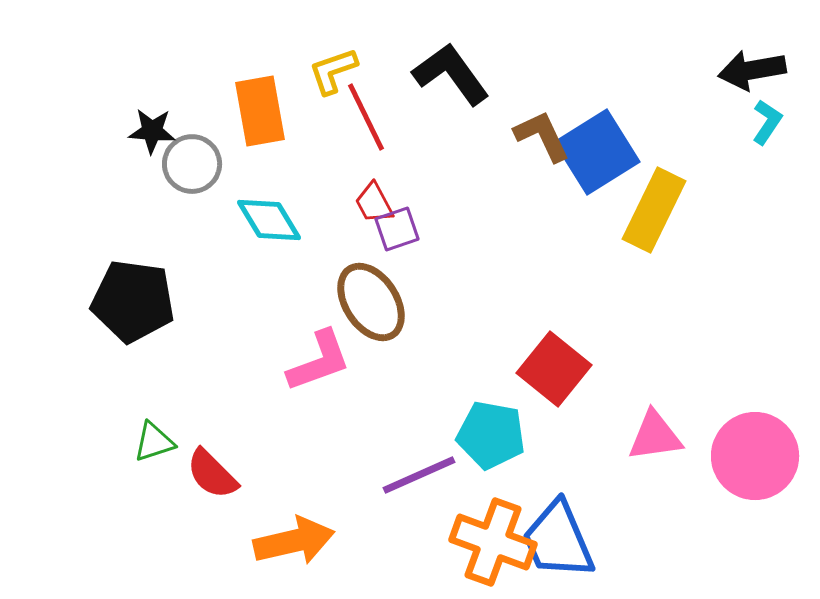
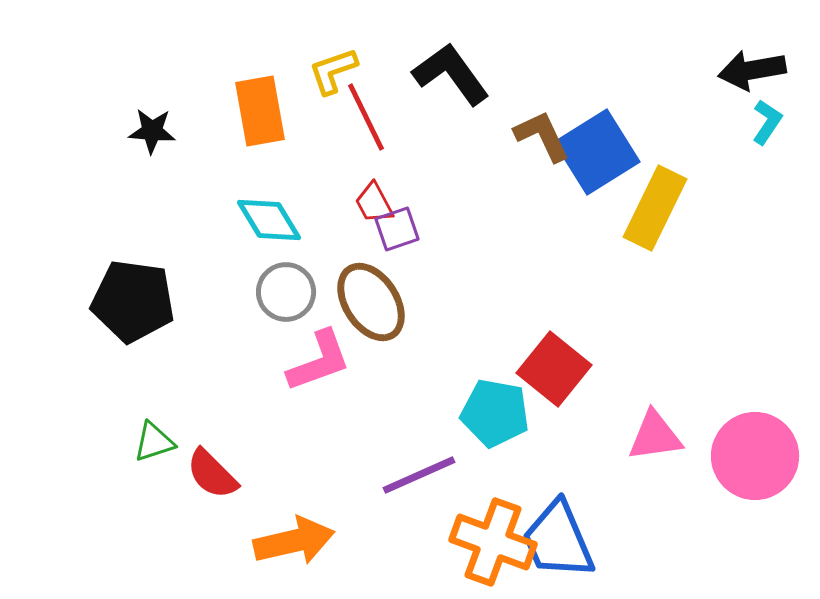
gray circle: moved 94 px right, 128 px down
yellow rectangle: moved 1 px right, 2 px up
cyan pentagon: moved 4 px right, 22 px up
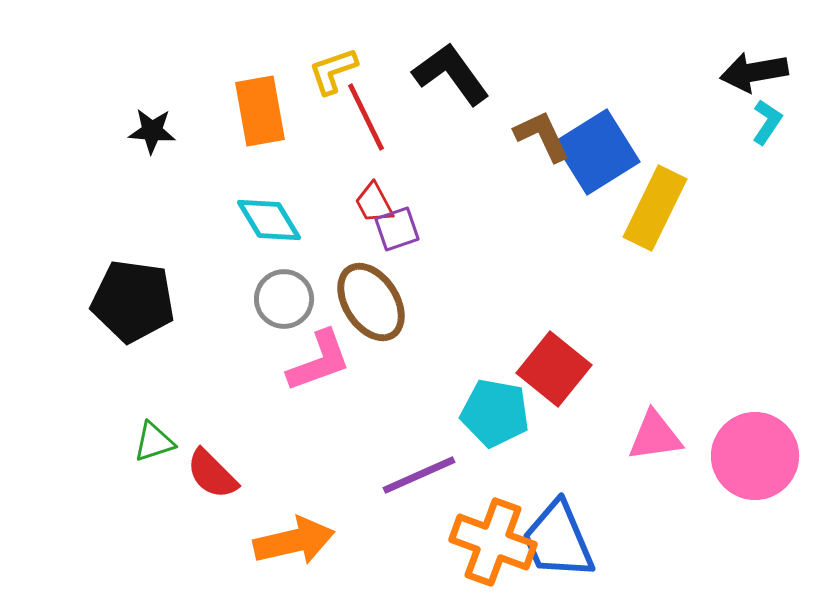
black arrow: moved 2 px right, 2 px down
gray circle: moved 2 px left, 7 px down
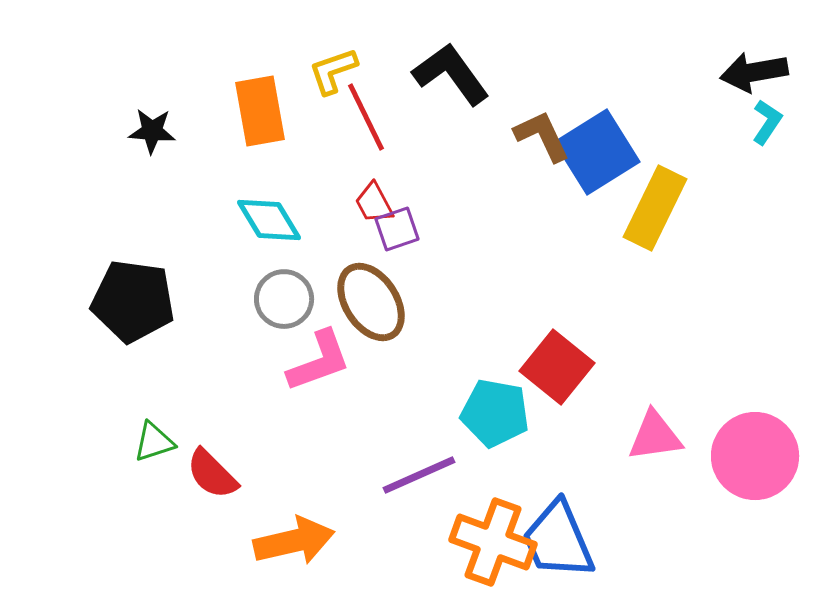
red square: moved 3 px right, 2 px up
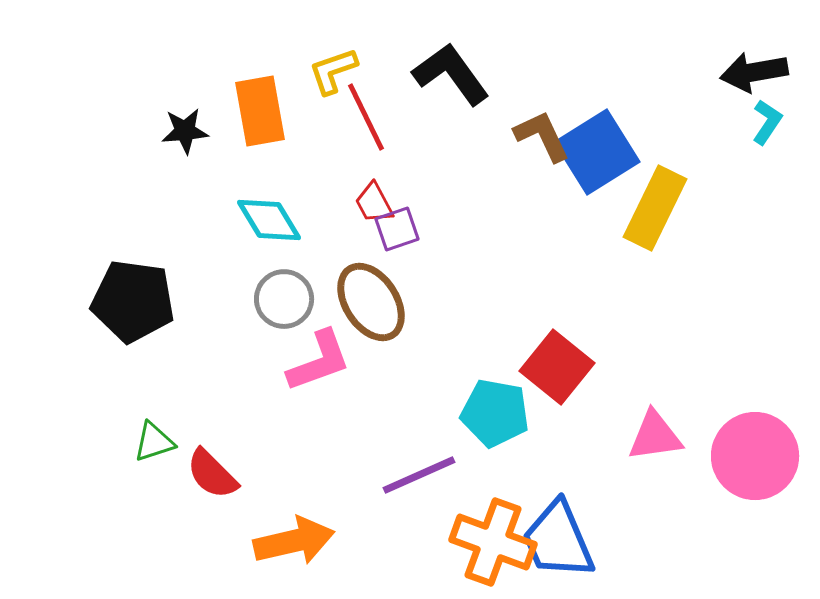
black star: moved 33 px right; rotated 9 degrees counterclockwise
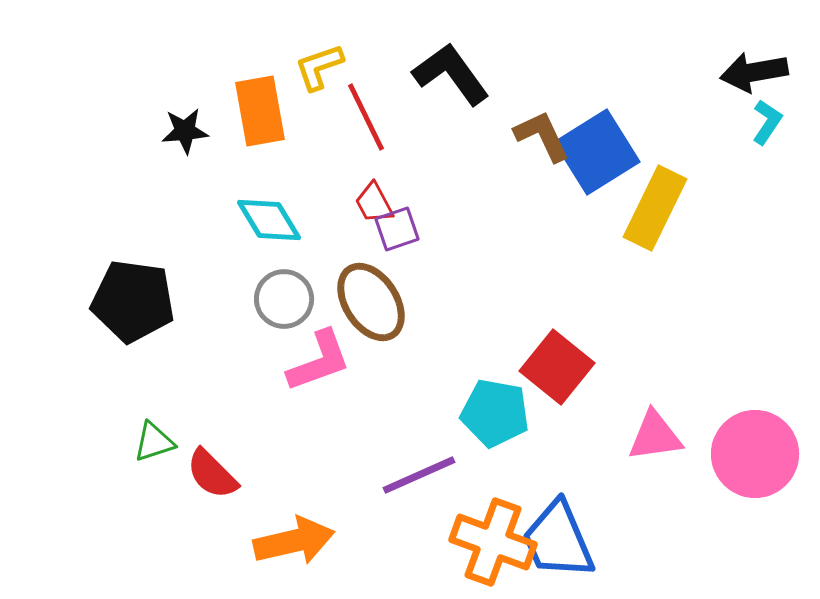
yellow L-shape: moved 14 px left, 4 px up
pink circle: moved 2 px up
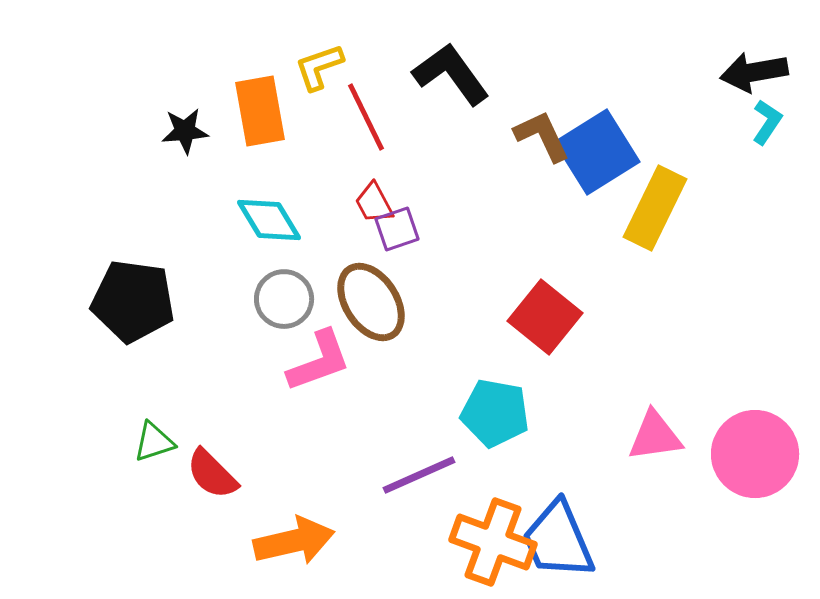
red square: moved 12 px left, 50 px up
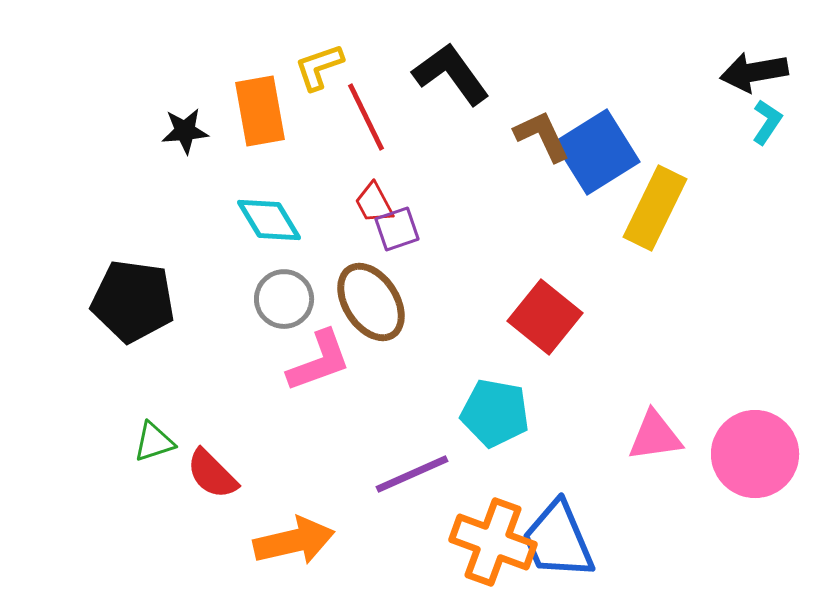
purple line: moved 7 px left, 1 px up
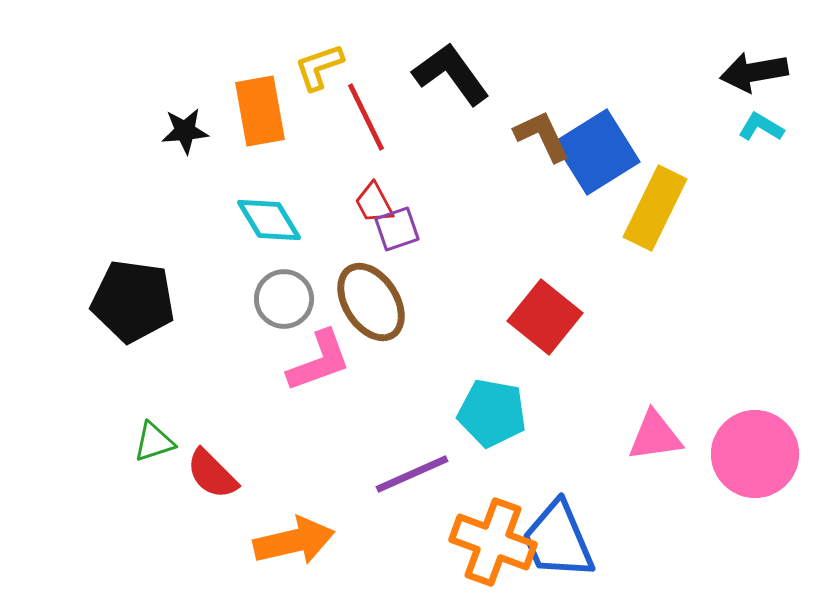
cyan L-shape: moved 6 px left, 5 px down; rotated 93 degrees counterclockwise
cyan pentagon: moved 3 px left
